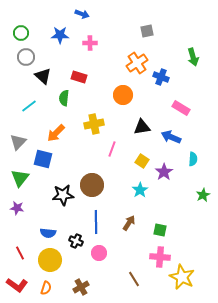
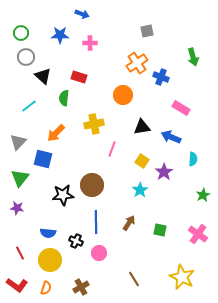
pink cross at (160, 257): moved 38 px right, 23 px up; rotated 30 degrees clockwise
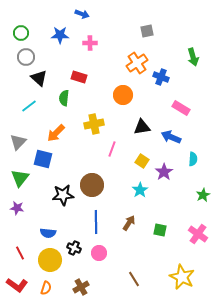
black triangle at (43, 76): moved 4 px left, 2 px down
black cross at (76, 241): moved 2 px left, 7 px down
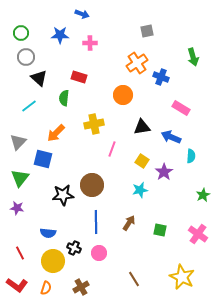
cyan semicircle at (193, 159): moved 2 px left, 3 px up
cyan star at (140, 190): rotated 21 degrees clockwise
yellow circle at (50, 260): moved 3 px right, 1 px down
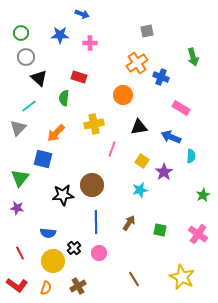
black triangle at (142, 127): moved 3 px left
gray triangle at (18, 142): moved 14 px up
black cross at (74, 248): rotated 24 degrees clockwise
brown cross at (81, 287): moved 3 px left, 1 px up
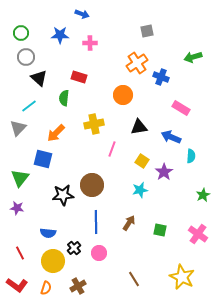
green arrow at (193, 57): rotated 90 degrees clockwise
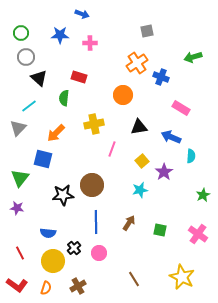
yellow square at (142, 161): rotated 16 degrees clockwise
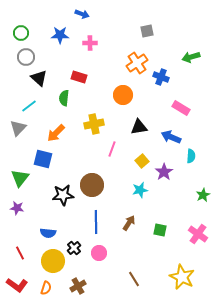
green arrow at (193, 57): moved 2 px left
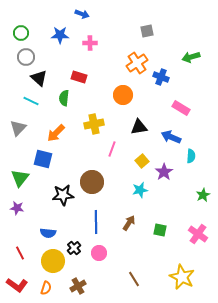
cyan line at (29, 106): moved 2 px right, 5 px up; rotated 63 degrees clockwise
brown circle at (92, 185): moved 3 px up
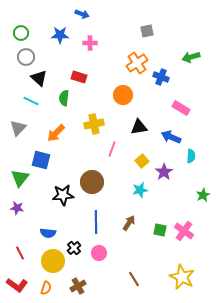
blue square at (43, 159): moved 2 px left, 1 px down
pink cross at (198, 234): moved 14 px left, 3 px up
